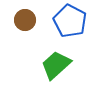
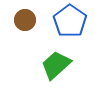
blue pentagon: rotated 8 degrees clockwise
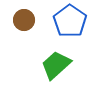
brown circle: moved 1 px left
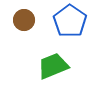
green trapezoid: moved 3 px left, 1 px down; rotated 20 degrees clockwise
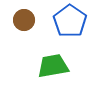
green trapezoid: rotated 12 degrees clockwise
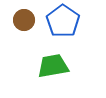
blue pentagon: moved 7 px left
